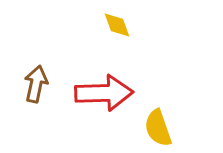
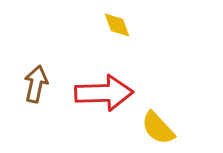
yellow semicircle: rotated 24 degrees counterclockwise
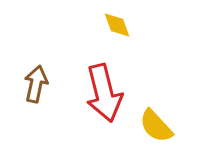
red arrow: rotated 78 degrees clockwise
yellow semicircle: moved 2 px left, 2 px up
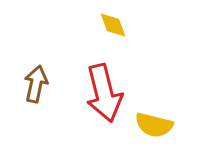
yellow diamond: moved 4 px left
yellow semicircle: moved 2 px left, 1 px up; rotated 33 degrees counterclockwise
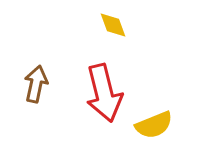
yellow semicircle: rotated 36 degrees counterclockwise
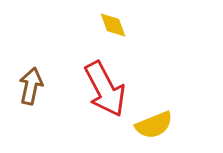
brown arrow: moved 5 px left, 2 px down
red arrow: moved 1 px right, 4 px up; rotated 14 degrees counterclockwise
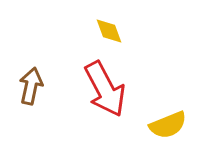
yellow diamond: moved 4 px left, 6 px down
yellow semicircle: moved 14 px right
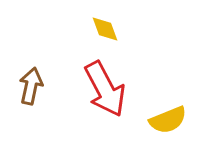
yellow diamond: moved 4 px left, 2 px up
yellow semicircle: moved 5 px up
